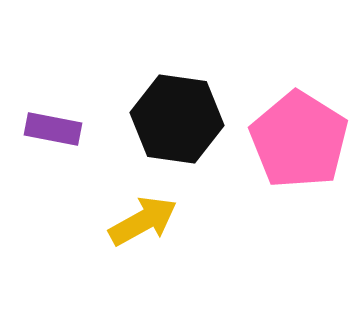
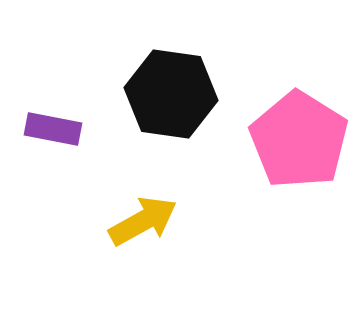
black hexagon: moved 6 px left, 25 px up
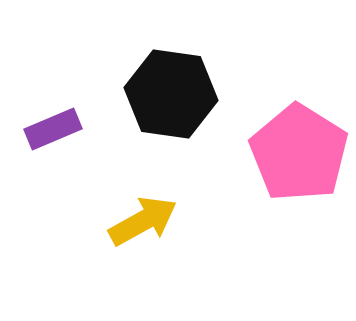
purple rectangle: rotated 34 degrees counterclockwise
pink pentagon: moved 13 px down
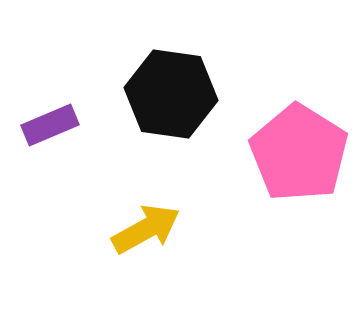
purple rectangle: moved 3 px left, 4 px up
yellow arrow: moved 3 px right, 8 px down
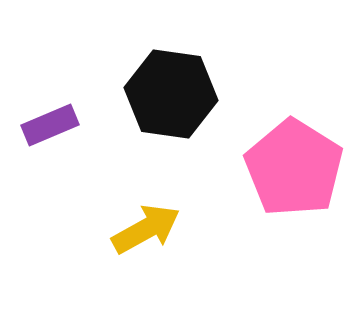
pink pentagon: moved 5 px left, 15 px down
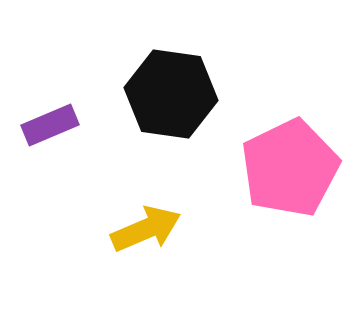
pink pentagon: moved 4 px left; rotated 14 degrees clockwise
yellow arrow: rotated 6 degrees clockwise
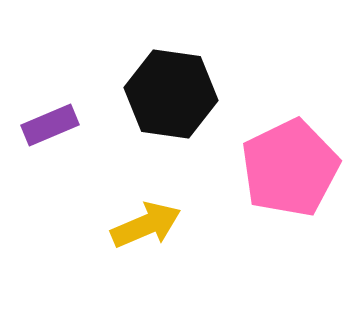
yellow arrow: moved 4 px up
